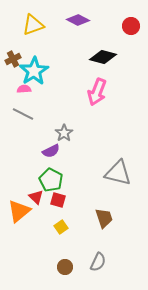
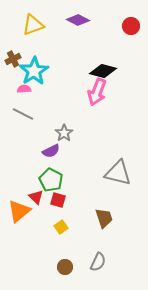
black diamond: moved 14 px down
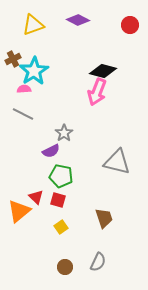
red circle: moved 1 px left, 1 px up
gray triangle: moved 1 px left, 11 px up
green pentagon: moved 10 px right, 4 px up; rotated 15 degrees counterclockwise
